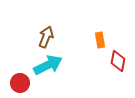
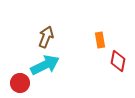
cyan arrow: moved 3 px left
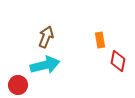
cyan arrow: rotated 12 degrees clockwise
red circle: moved 2 px left, 2 px down
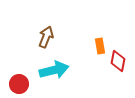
orange rectangle: moved 6 px down
cyan arrow: moved 9 px right, 5 px down
red circle: moved 1 px right, 1 px up
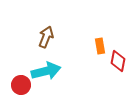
cyan arrow: moved 8 px left, 1 px down
red circle: moved 2 px right, 1 px down
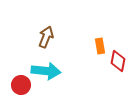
cyan arrow: rotated 20 degrees clockwise
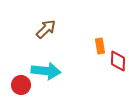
brown arrow: moved 8 px up; rotated 25 degrees clockwise
red diamond: rotated 10 degrees counterclockwise
